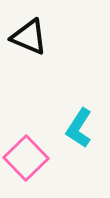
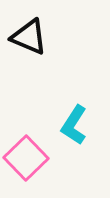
cyan L-shape: moved 5 px left, 3 px up
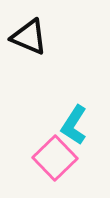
pink square: moved 29 px right
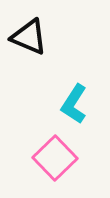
cyan L-shape: moved 21 px up
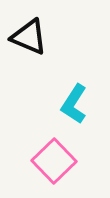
pink square: moved 1 px left, 3 px down
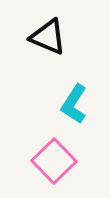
black triangle: moved 19 px right
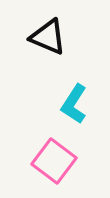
pink square: rotated 9 degrees counterclockwise
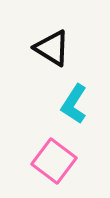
black triangle: moved 4 px right, 11 px down; rotated 9 degrees clockwise
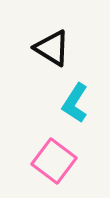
cyan L-shape: moved 1 px right, 1 px up
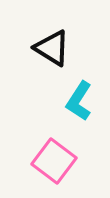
cyan L-shape: moved 4 px right, 2 px up
